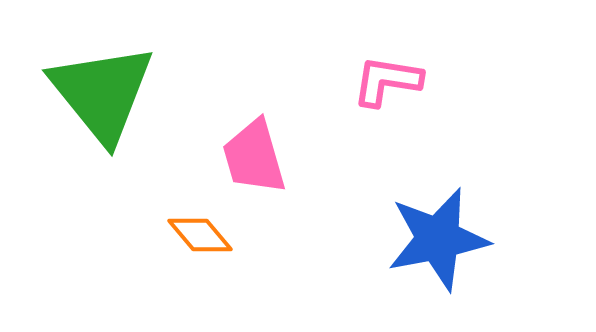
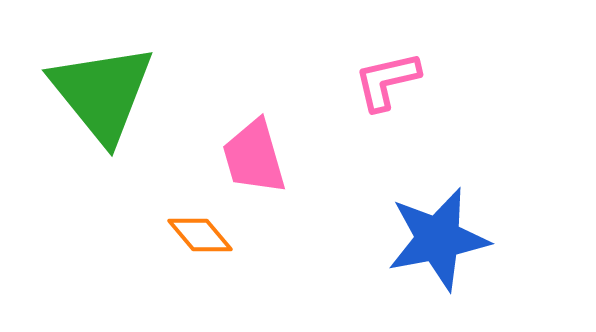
pink L-shape: rotated 22 degrees counterclockwise
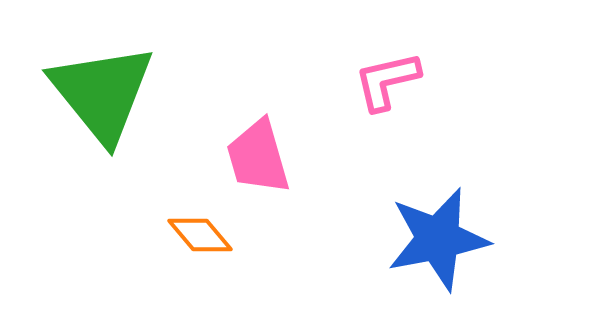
pink trapezoid: moved 4 px right
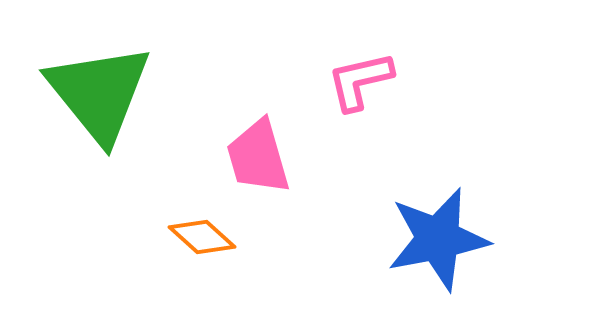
pink L-shape: moved 27 px left
green triangle: moved 3 px left
orange diamond: moved 2 px right, 2 px down; rotated 8 degrees counterclockwise
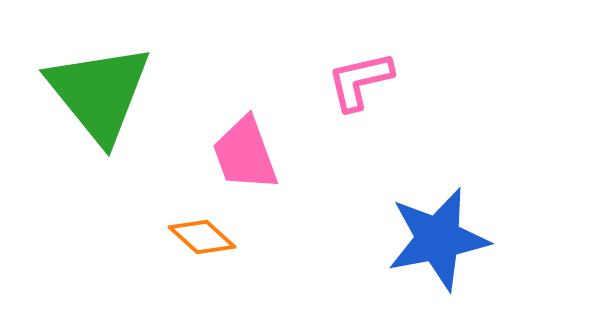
pink trapezoid: moved 13 px left, 3 px up; rotated 4 degrees counterclockwise
